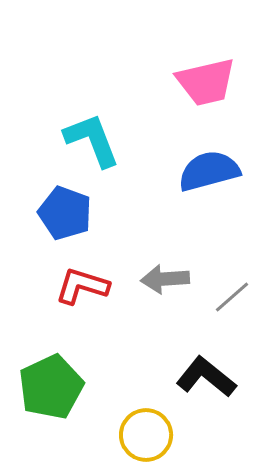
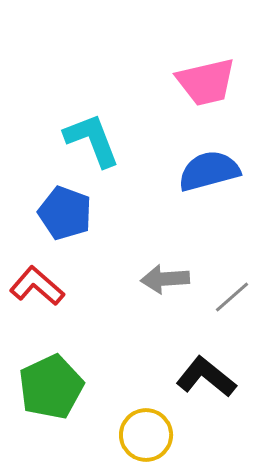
red L-shape: moved 45 px left; rotated 24 degrees clockwise
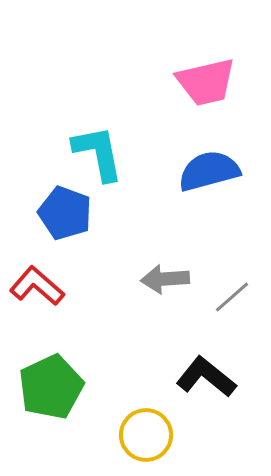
cyan L-shape: moved 6 px right, 13 px down; rotated 10 degrees clockwise
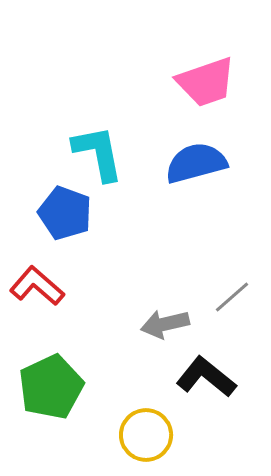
pink trapezoid: rotated 6 degrees counterclockwise
blue semicircle: moved 13 px left, 8 px up
gray arrow: moved 45 px down; rotated 9 degrees counterclockwise
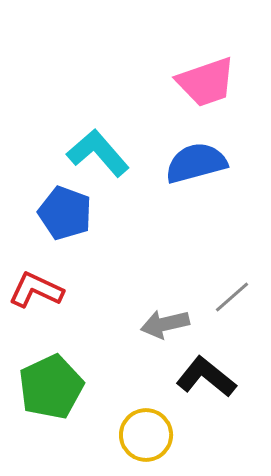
cyan L-shape: rotated 30 degrees counterclockwise
red L-shape: moved 1 px left, 4 px down; rotated 16 degrees counterclockwise
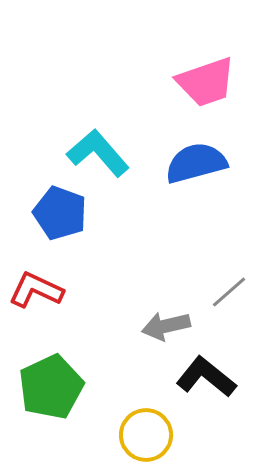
blue pentagon: moved 5 px left
gray line: moved 3 px left, 5 px up
gray arrow: moved 1 px right, 2 px down
